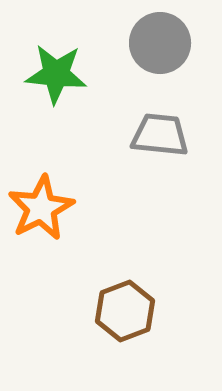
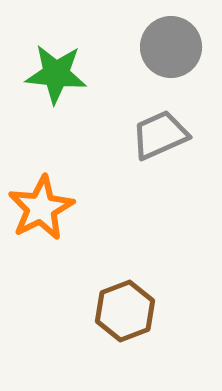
gray circle: moved 11 px right, 4 px down
gray trapezoid: rotated 30 degrees counterclockwise
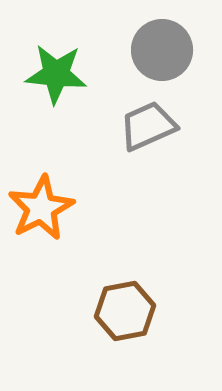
gray circle: moved 9 px left, 3 px down
gray trapezoid: moved 12 px left, 9 px up
brown hexagon: rotated 10 degrees clockwise
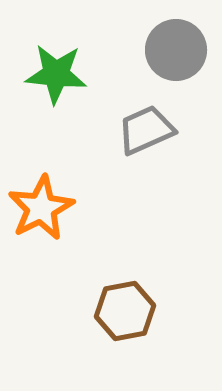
gray circle: moved 14 px right
gray trapezoid: moved 2 px left, 4 px down
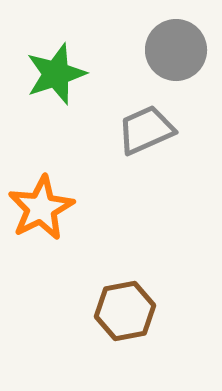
green star: rotated 24 degrees counterclockwise
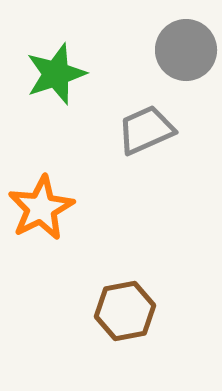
gray circle: moved 10 px right
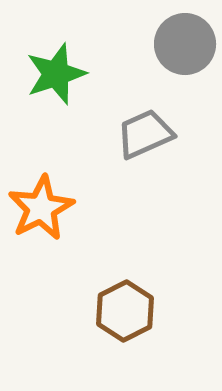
gray circle: moved 1 px left, 6 px up
gray trapezoid: moved 1 px left, 4 px down
brown hexagon: rotated 16 degrees counterclockwise
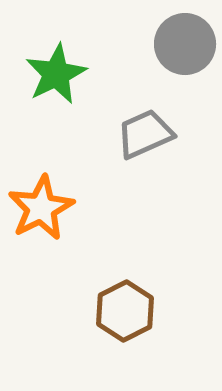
green star: rotated 8 degrees counterclockwise
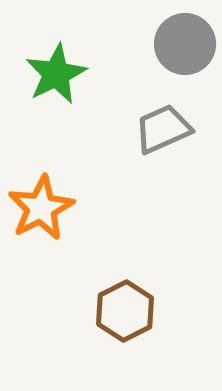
gray trapezoid: moved 18 px right, 5 px up
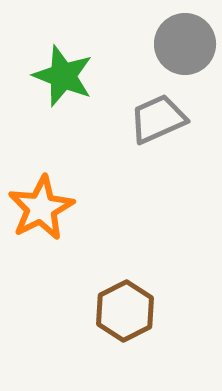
green star: moved 7 px right, 2 px down; rotated 24 degrees counterclockwise
gray trapezoid: moved 5 px left, 10 px up
